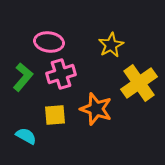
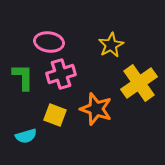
green L-shape: rotated 40 degrees counterclockwise
yellow square: rotated 25 degrees clockwise
cyan semicircle: rotated 135 degrees clockwise
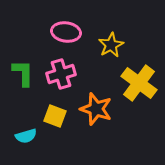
pink ellipse: moved 17 px right, 10 px up
green L-shape: moved 4 px up
yellow cross: rotated 18 degrees counterclockwise
yellow square: moved 1 px down
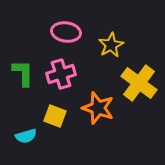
orange star: moved 2 px right, 1 px up
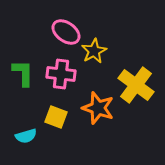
pink ellipse: rotated 28 degrees clockwise
yellow star: moved 17 px left, 6 px down
pink cross: rotated 24 degrees clockwise
yellow cross: moved 3 px left, 2 px down
yellow square: moved 1 px right, 1 px down
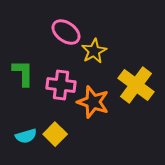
pink cross: moved 11 px down
orange star: moved 5 px left, 6 px up
yellow square: moved 1 px left, 17 px down; rotated 25 degrees clockwise
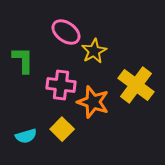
green L-shape: moved 13 px up
yellow square: moved 7 px right, 5 px up
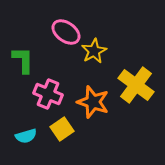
pink cross: moved 13 px left, 9 px down; rotated 16 degrees clockwise
yellow square: rotated 10 degrees clockwise
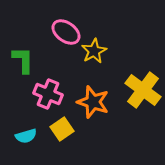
yellow cross: moved 7 px right, 5 px down
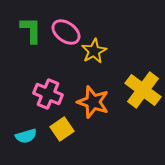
green L-shape: moved 8 px right, 30 px up
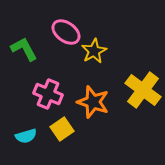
green L-shape: moved 7 px left, 19 px down; rotated 28 degrees counterclockwise
